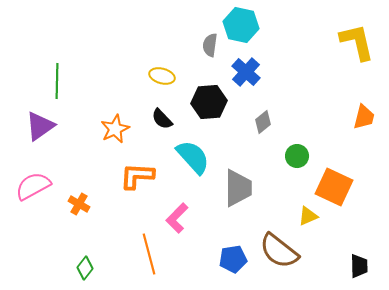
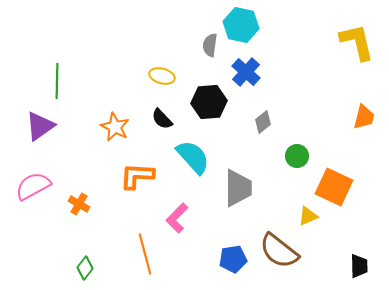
orange star: moved 2 px up; rotated 20 degrees counterclockwise
orange line: moved 4 px left
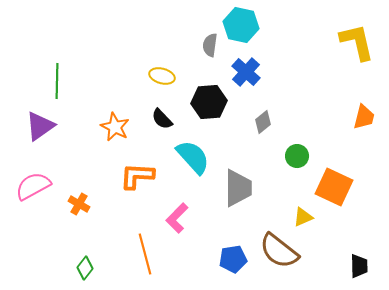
yellow triangle: moved 5 px left, 1 px down
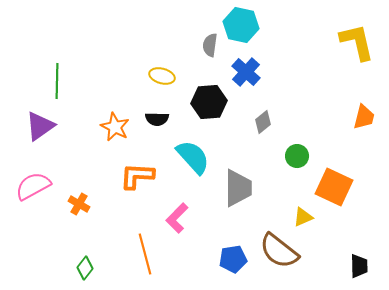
black semicircle: moved 5 px left; rotated 45 degrees counterclockwise
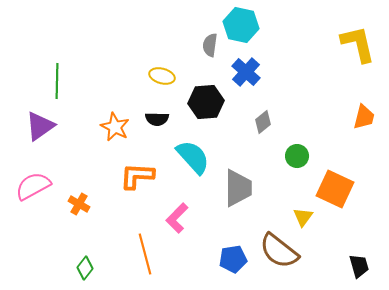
yellow L-shape: moved 1 px right, 2 px down
black hexagon: moved 3 px left
orange square: moved 1 px right, 2 px down
yellow triangle: rotated 30 degrees counterclockwise
black trapezoid: rotated 15 degrees counterclockwise
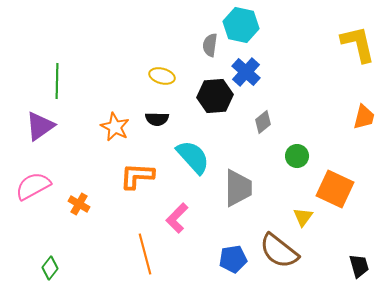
black hexagon: moved 9 px right, 6 px up
green diamond: moved 35 px left
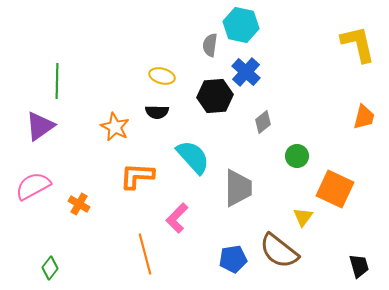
black semicircle: moved 7 px up
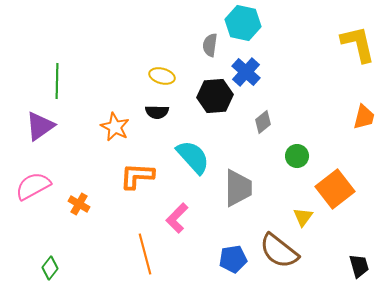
cyan hexagon: moved 2 px right, 2 px up
orange square: rotated 27 degrees clockwise
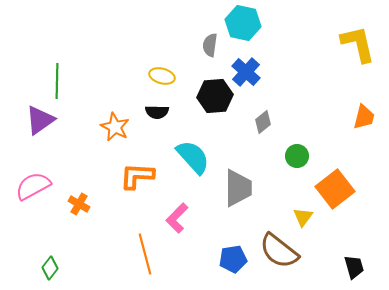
purple triangle: moved 6 px up
black trapezoid: moved 5 px left, 1 px down
